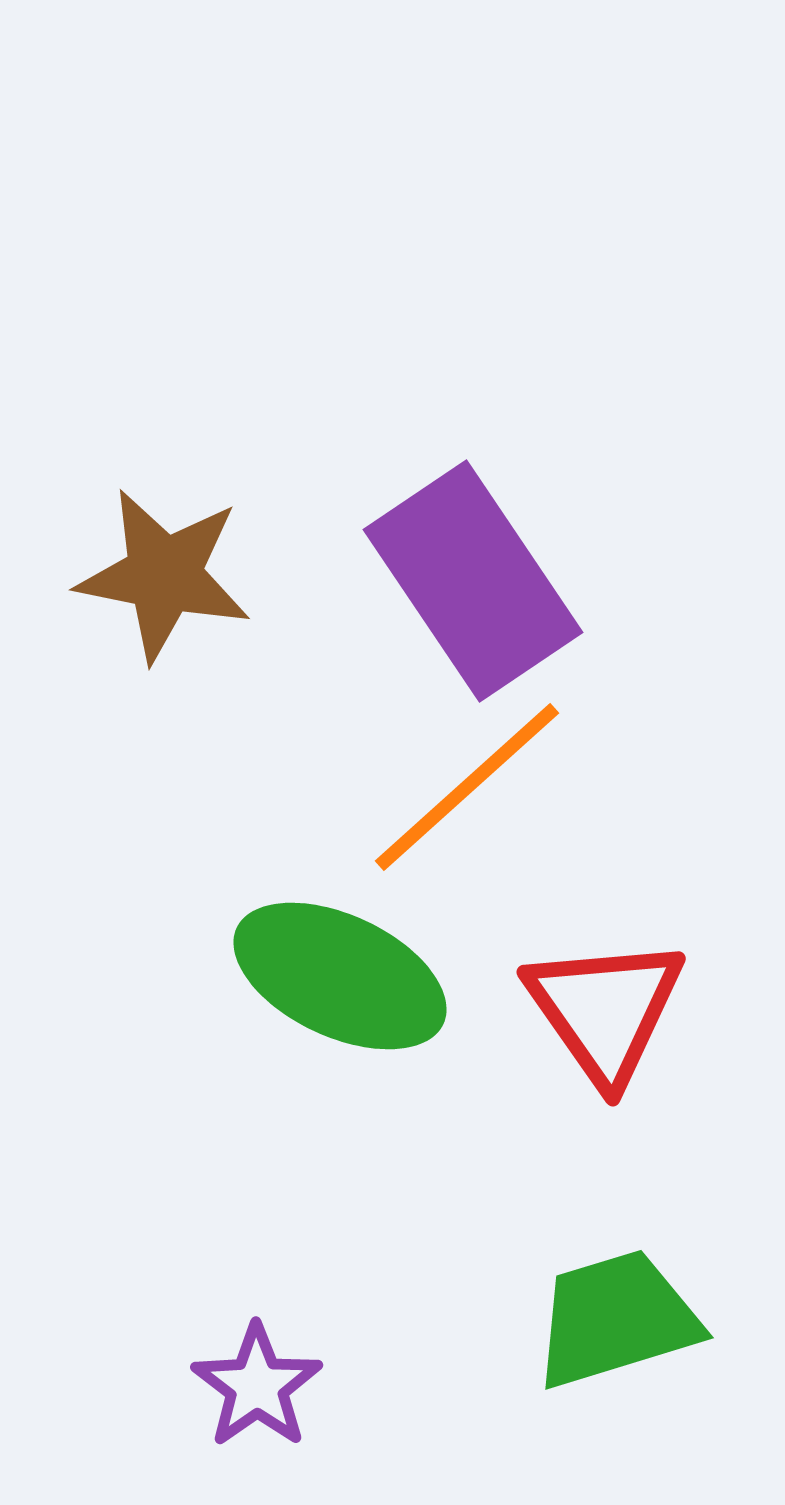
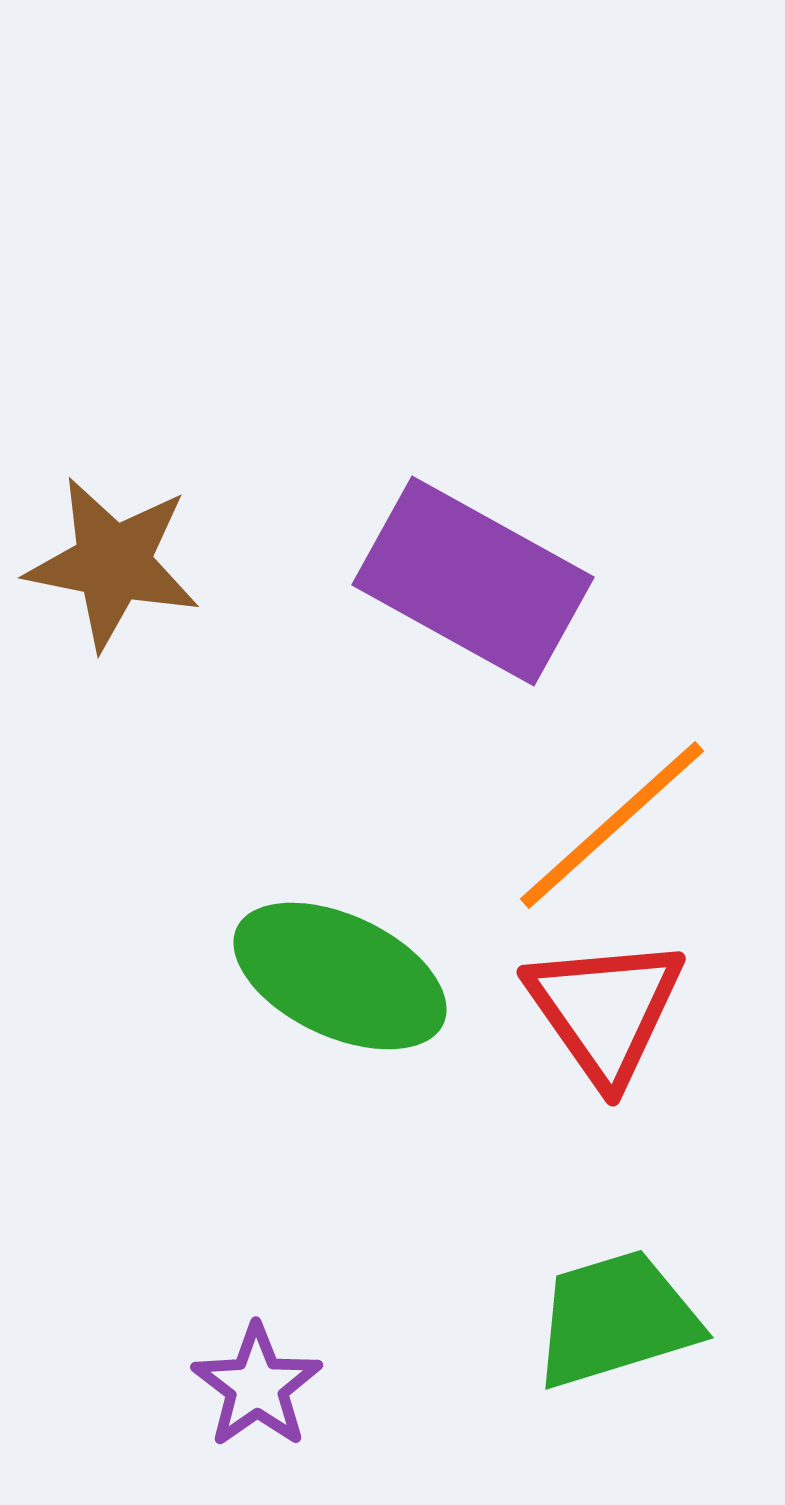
brown star: moved 51 px left, 12 px up
purple rectangle: rotated 27 degrees counterclockwise
orange line: moved 145 px right, 38 px down
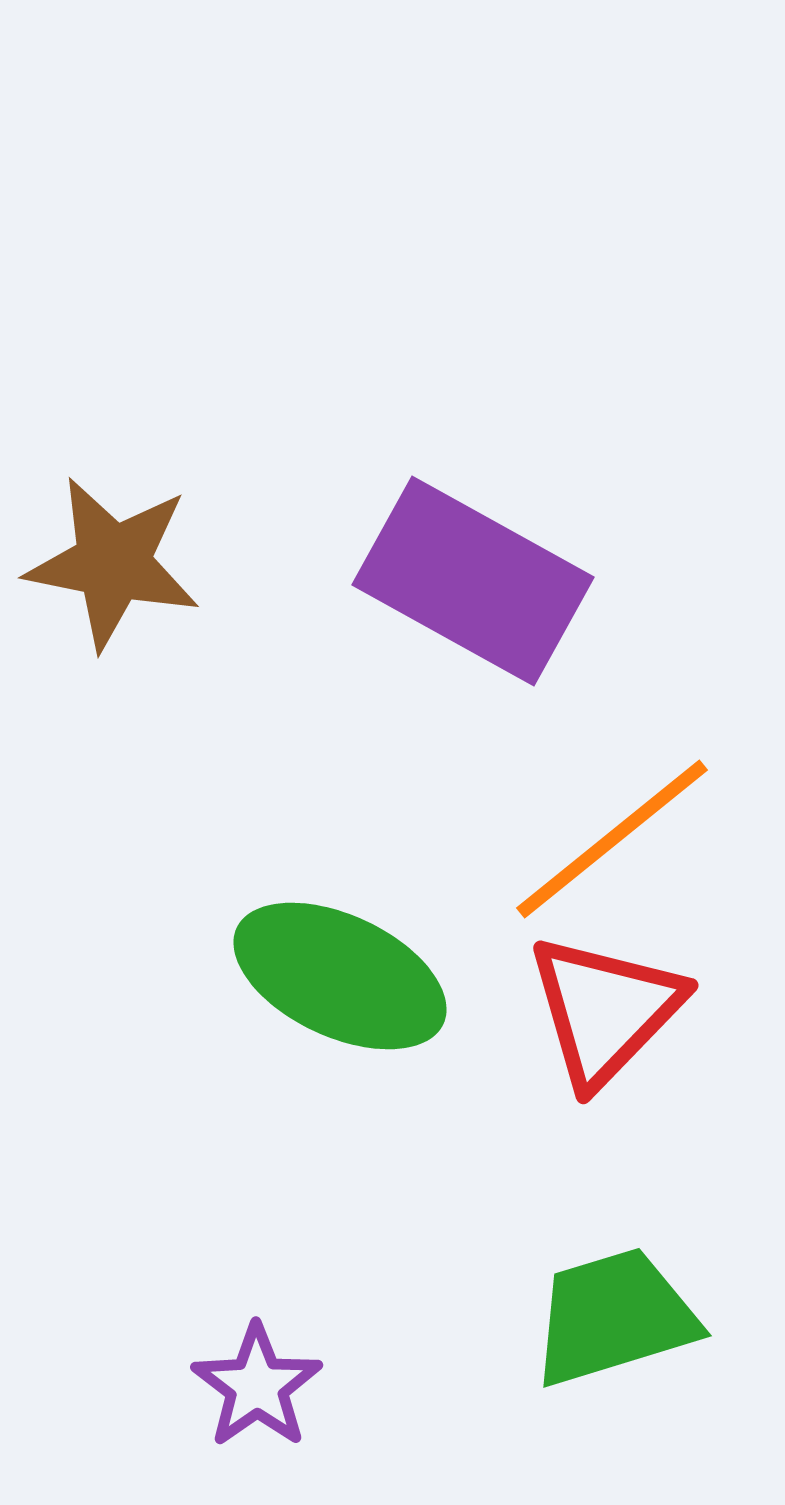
orange line: moved 14 px down; rotated 3 degrees clockwise
red triangle: rotated 19 degrees clockwise
green trapezoid: moved 2 px left, 2 px up
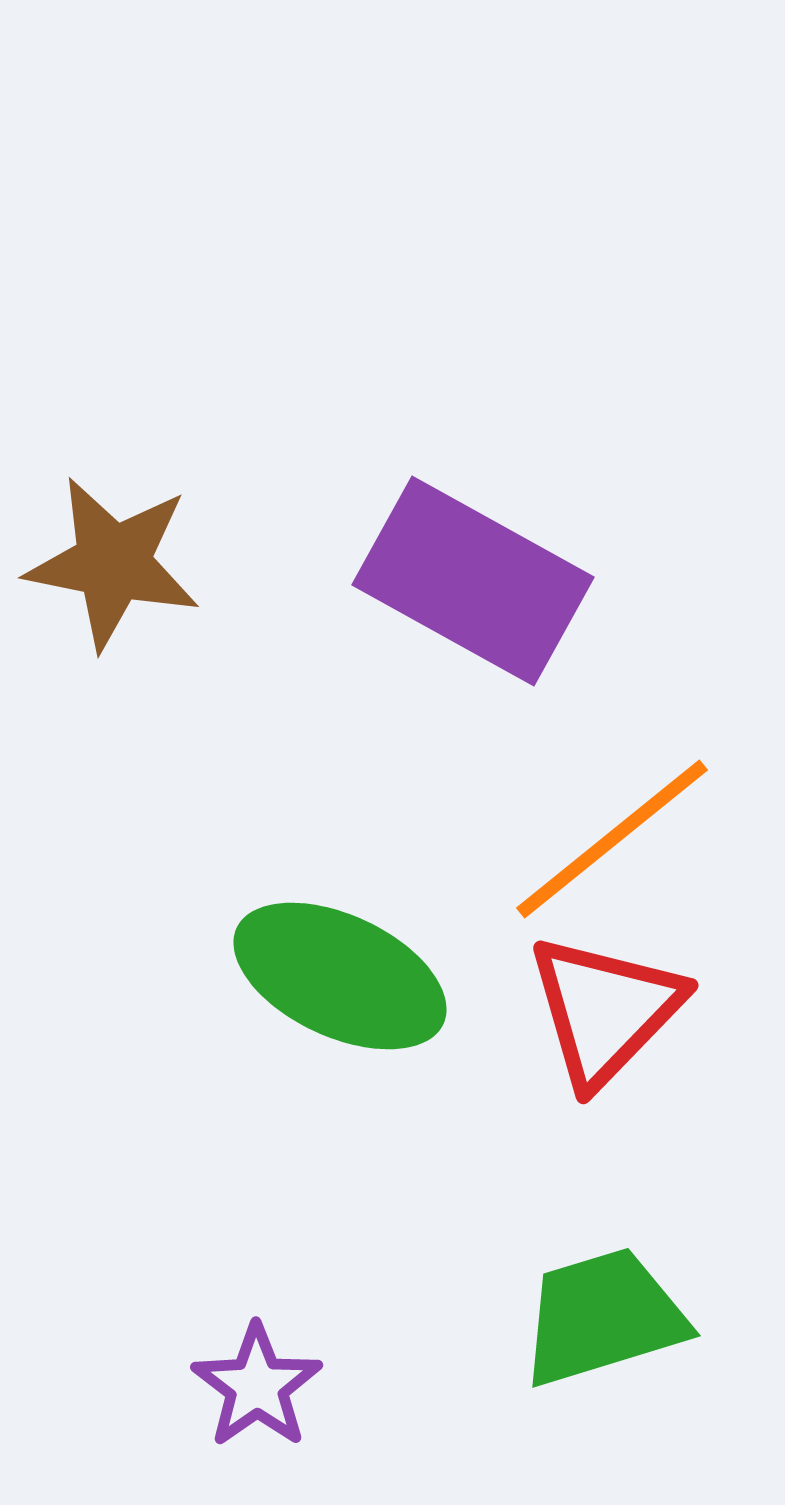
green trapezoid: moved 11 px left
